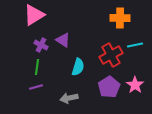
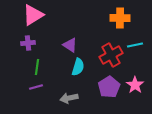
pink triangle: moved 1 px left
purple triangle: moved 7 px right, 5 px down
purple cross: moved 13 px left, 2 px up; rotated 32 degrees counterclockwise
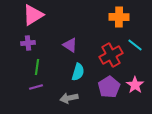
orange cross: moved 1 px left, 1 px up
cyan line: rotated 49 degrees clockwise
cyan semicircle: moved 5 px down
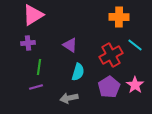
green line: moved 2 px right
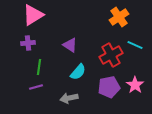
orange cross: rotated 36 degrees counterclockwise
cyan line: rotated 14 degrees counterclockwise
cyan semicircle: rotated 24 degrees clockwise
purple pentagon: rotated 20 degrees clockwise
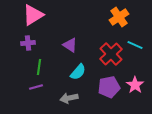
red cross: moved 1 px up; rotated 15 degrees counterclockwise
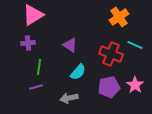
red cross: rotated 25 degrees counterclockwise
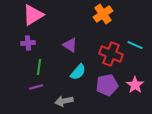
orange cross: moved 16 px left, 3 px up
purple pentagon: moved 2 px left, 2 px up
gray arrow: moved 5 px left, 3 px down
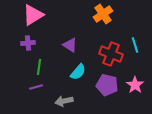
cyan line: rotated 49 degrees clockwise
purple pentagon: rotated 25 degrees clockwise
